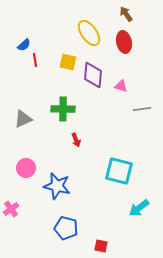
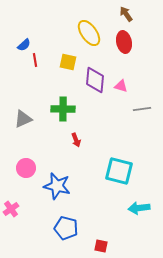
purple diamond: moved 2 px right, 5 px down
cyan arrow: rotated 30 degrees clockwise
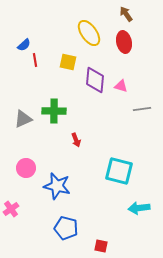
green cross: moved 9 px left, 2 px down
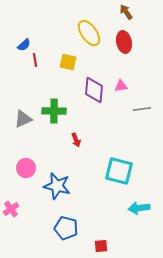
brown arrow: moved 2 px up
purple diamond: moved 1 px left, 10 px down
pink triangle: rotated 24 degrees counterclockwise
red square: rotated 16 degrees counterclockwise
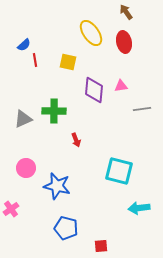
yellow ellipse: moved 2 px right
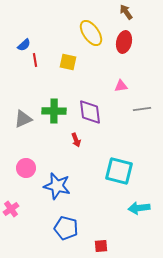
red ellipse: rotated 25 degrees clockwise
purple diamond: moved 4 px left, 22 px down; rotated 12 degrees counterclockwise
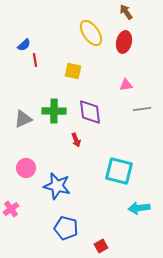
yellow square: moved 5 px right, 9 px down
pink triangle: moved 5 px right, 1 px up
red square: rotated 24 degrees counterclockwise
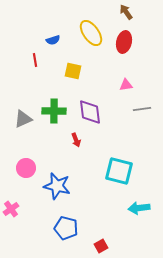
blue semicircle: moved 29 px right, 5 px up; rotated 24 degrees clockwise
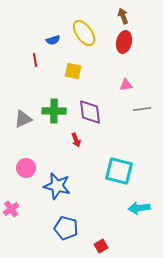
brown arrow: moved 3 px left, 4 px down; rotated 14 degrees clockwise
yellow ellipse: moved 7 px left
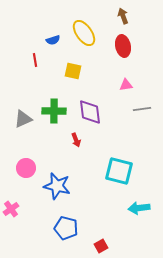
red ellipse: moved 1 px left, 4 px down; rotated 25 degrees counterclockwise
